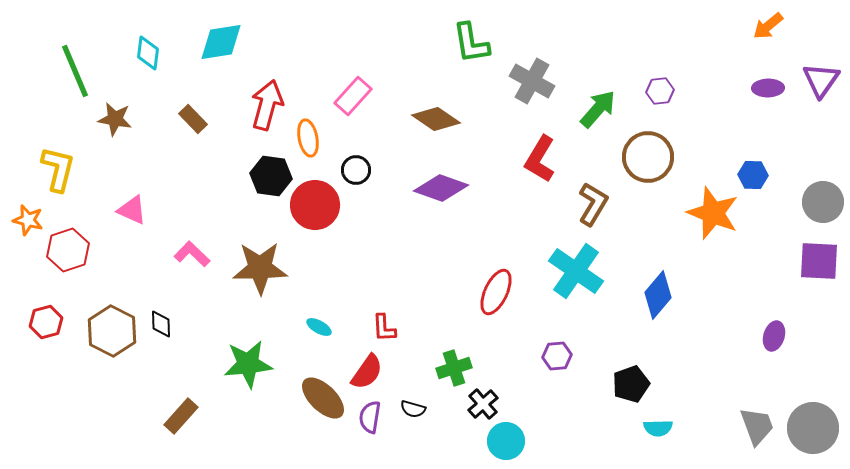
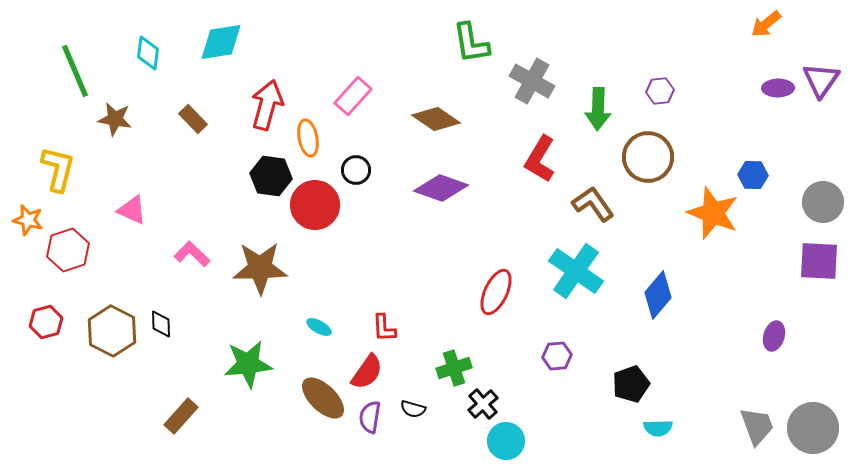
orange arrow at (768, 26): moved 2 px left, 2 px up
purple ellipse at (768, 88): moved 10 px right
green arrow at (598, 109): rotated 141 degrees clockwise
brown L-shape at (593, 204): rotated 66 degrees counterclockwise
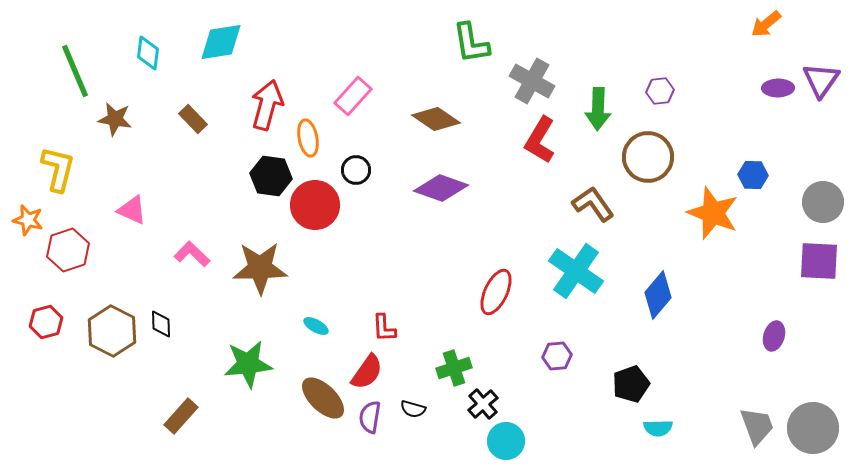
red L-shape at (540, 159): moved 19 px up
cyan ellipse at (319, 327): moved 3 px left, 1 px up
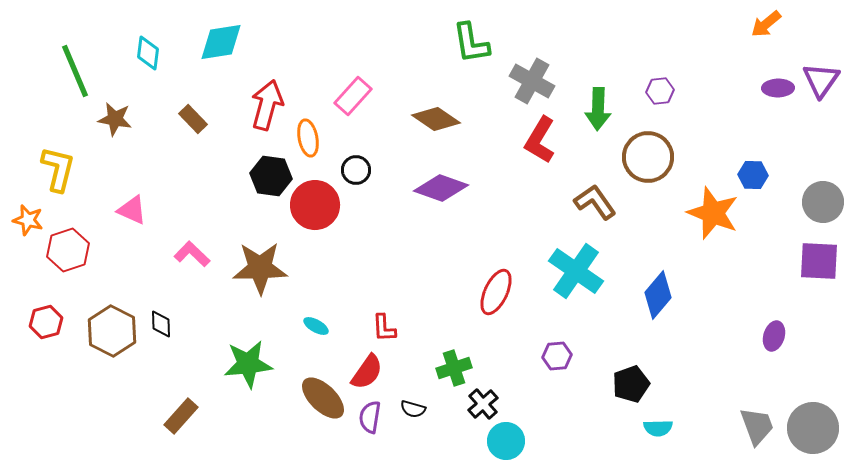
brown L-shape at (593, 204): moved 2 px right, 2 px up
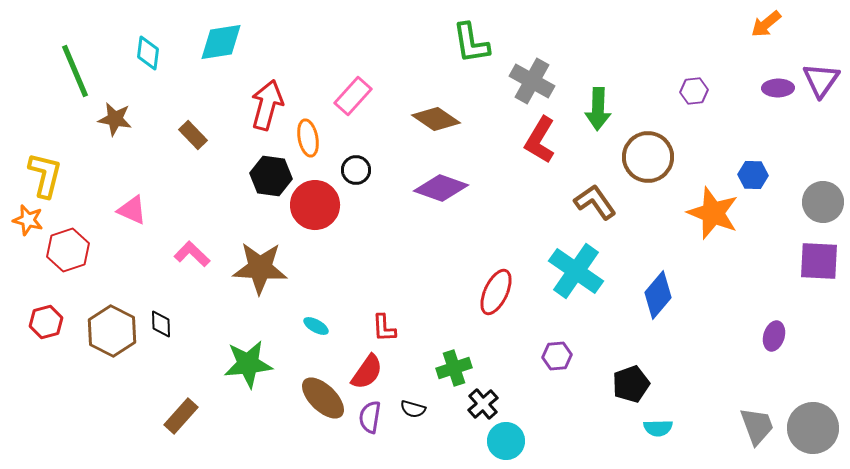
purple hexagon at (660, 91): moved 34 px right
brown rectangle at (193, 119): moved 16 px down
yellow L-shape at (58, 169): moved 13 px left, 6 px down
brown star at (260, 268): rotated 4 degrees clockwise
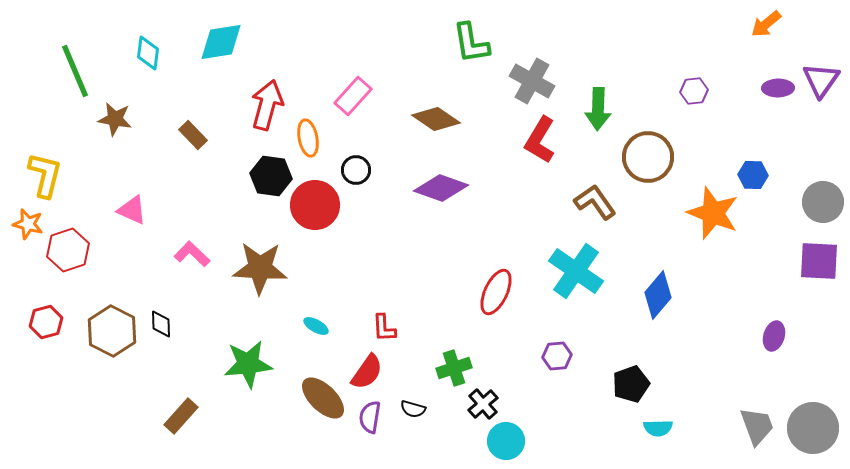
orange star at (28, 220): moved 4 px down
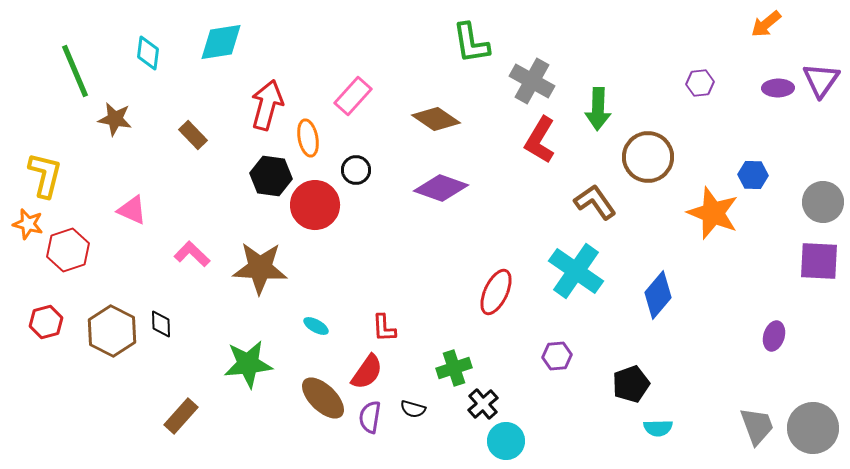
purple hexagon at (694, 91): moved 6 px right, 8 px up
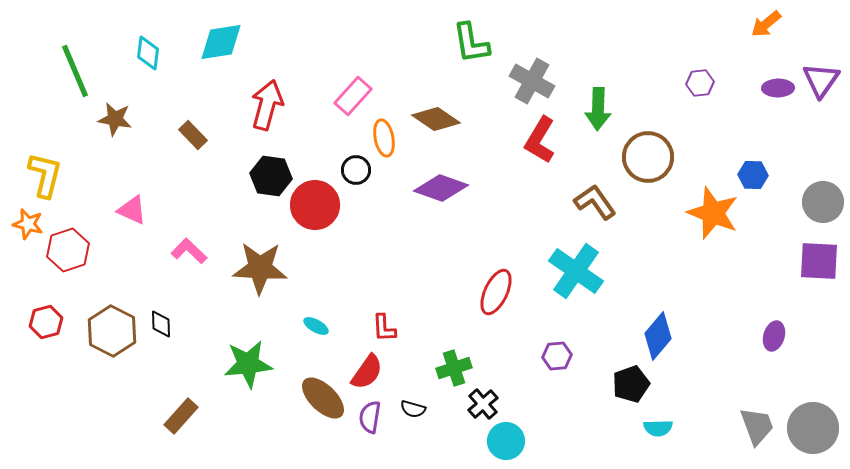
orange ellipse at (308, 138): moved 76 px right
pink L-shape at (192, 254): moved 3 px left, 3 px up
blue diamond at (658, 295): moved 41 px down
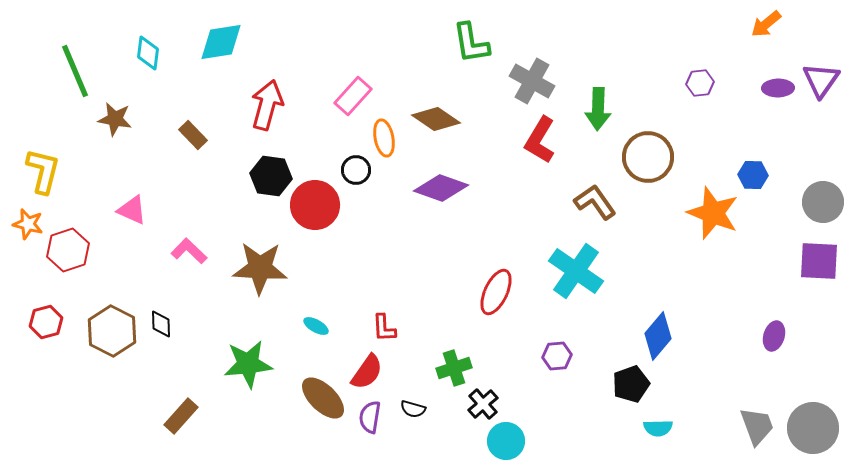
yellow L-shape at (45, 175): moved 2 px left, 4 px up
